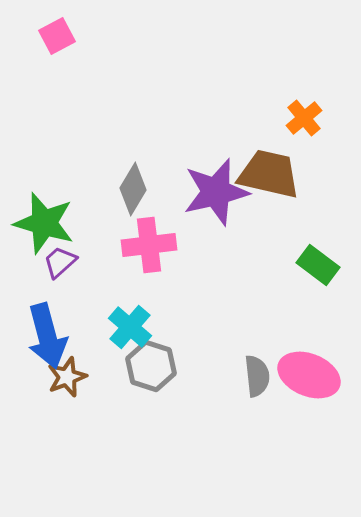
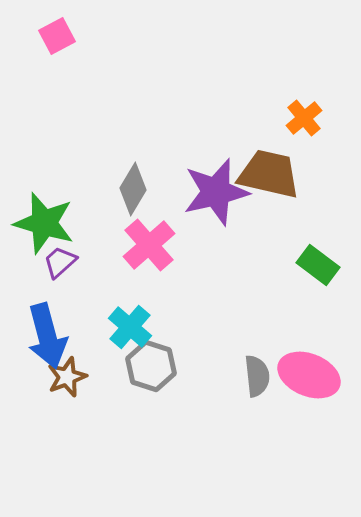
pink cross: rotated 34 degrees counterclockwise
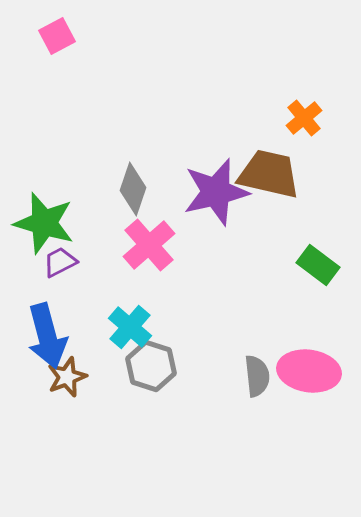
gray diamond: rotated 12 degrees counterclockwise
purple trapezoid: rotated 15 degrees clockwise
pink ellipse: moved 4 px up; rotated 14 degrees counterclockwise
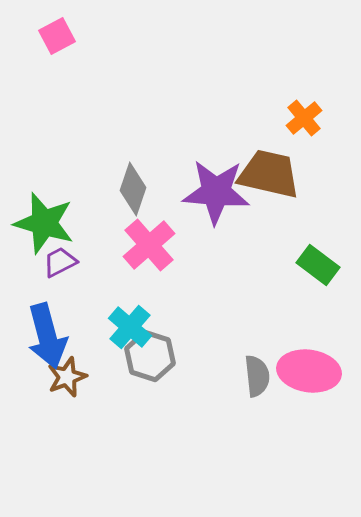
purple star: rotated 18 degrees clockwise
gray hexagon: moved 1 px left, 10 px up
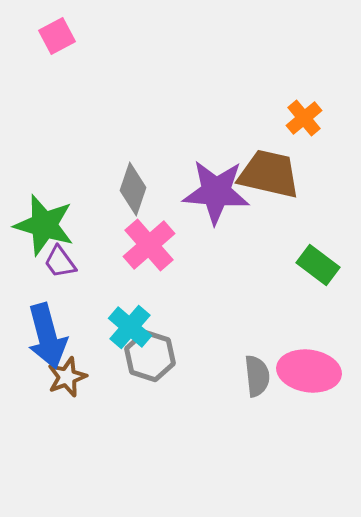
green star: moved 2 px down
purple trapezoid: rotated 99 degrees counterclockwise
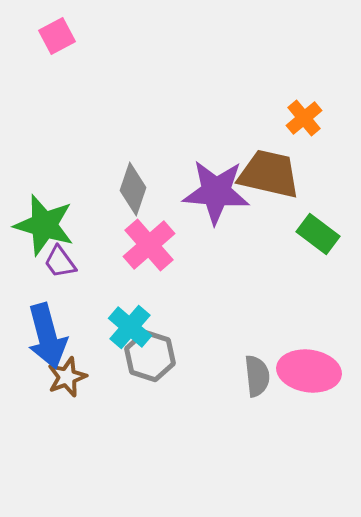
green rectangle: moved 31 px up
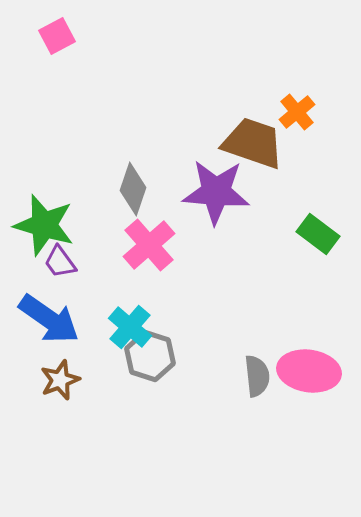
orange cross: moved 7 px left, 6 px up
brown trapezoid: moved 16 px left, 31 px up; rotated 6 degrees clockwise
blue arrow: moved 2 px right, 17 px up; rotated 40 degrees counterclockwise
brown star: moved 7 px left, 3 px down
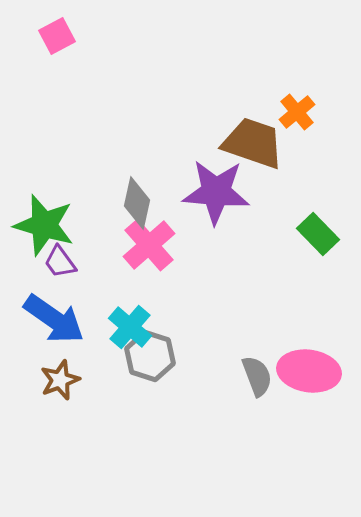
gray diamond: moved 4 px right, 14 px down; rotated 6 degrees counterclockwise
green rectangle: rotated 9 degrees clockwise
blue arrow: moved 5 px right
gray semicircle: rotated 15 degrees counterclockwise
